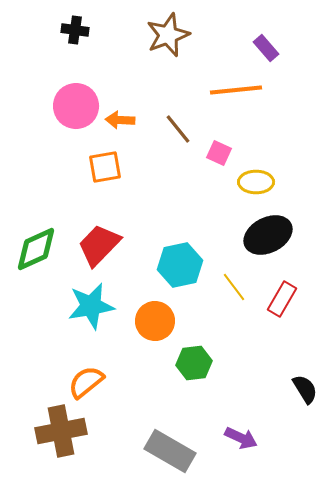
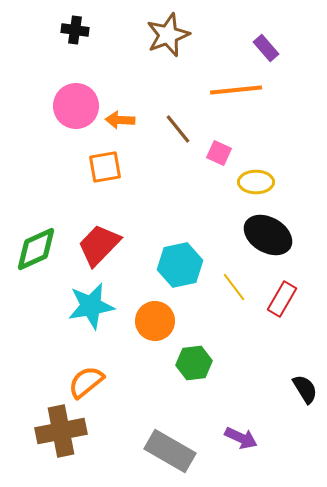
black ellipse: rotated 57 degrees clockwise
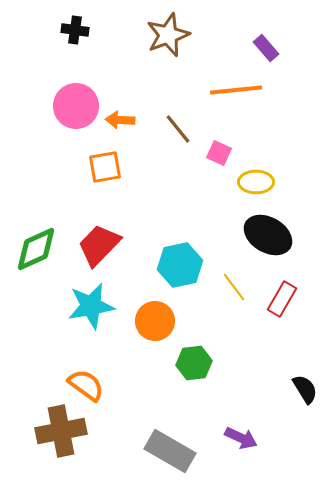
orange semicircle: moved 3 px down; rotated 75 degrees clockwise
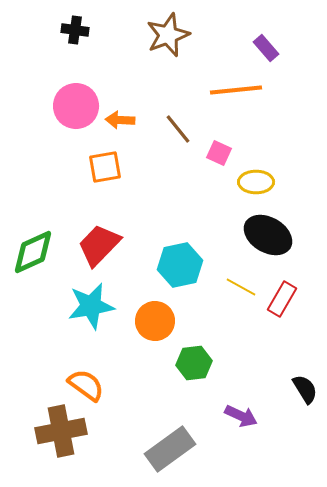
green diamond: moved 3 px left, 3 px down
yellow line: moved 7 px right; rotated 24 degrees counterclockwise
purple arrow: moved 22 px up
gray rectangle: moved 2 px up; rotated 66 degrees counterclockwise
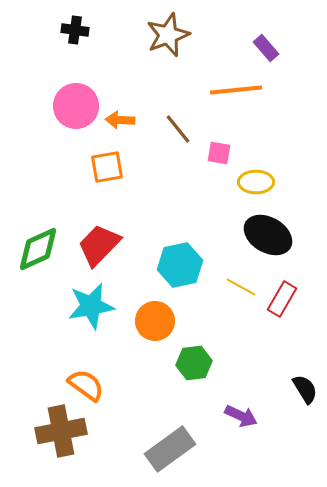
pink square: rotated 15 degrees counterclockwise
orange square: moved 2 px right
green diamond: moved 5 px right, 3 px up
